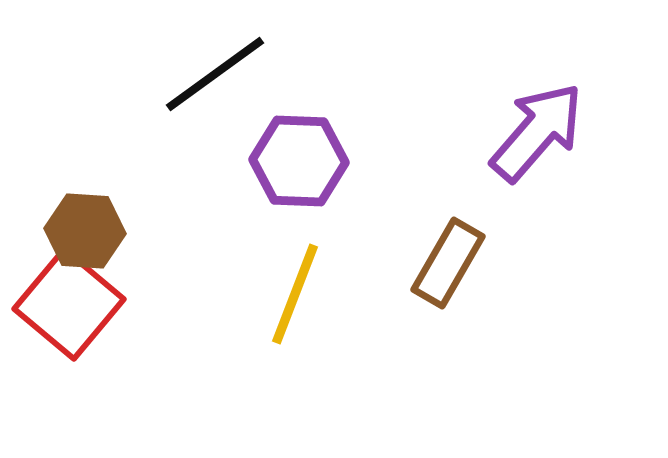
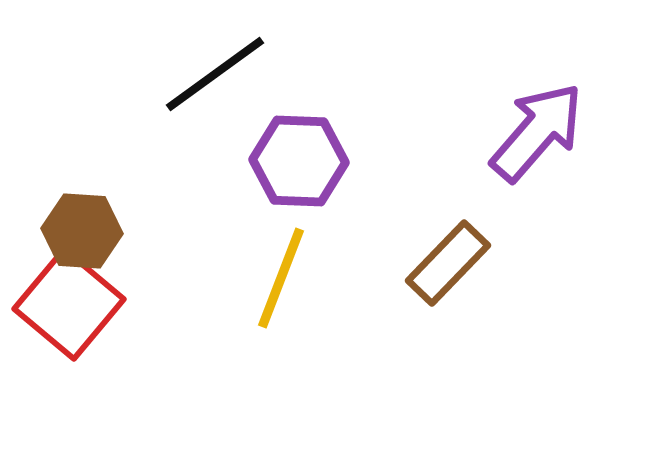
brown hexagon: moved 3 px left
brown rectangle: rotated 14 degrees clockwise
yellow line: moved 14 px left, 16 px up
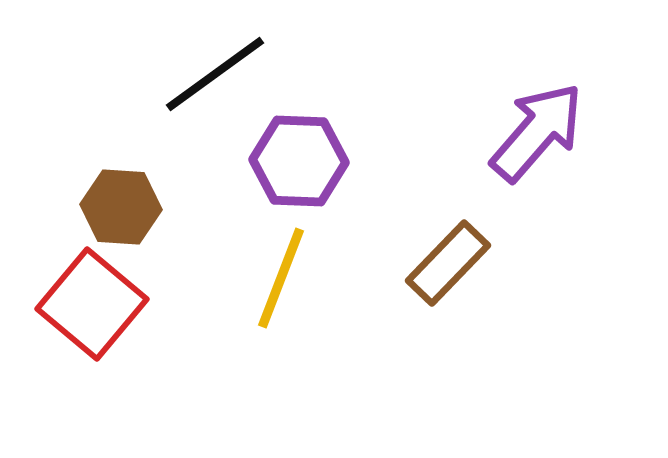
brown hexagon: moved 39 px right, 24 px up
red square: moved 23 px right
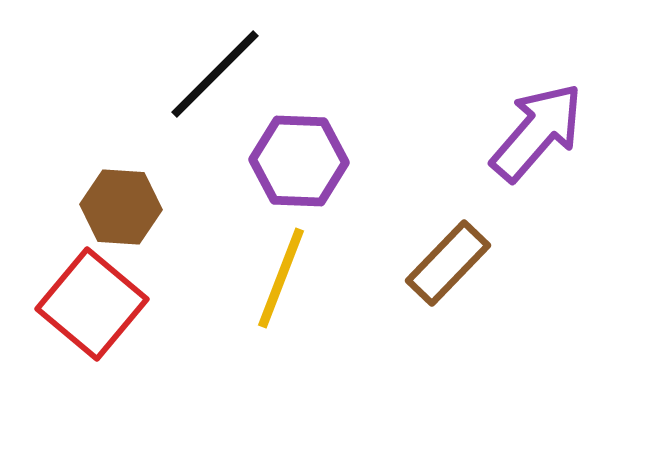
black line: rotated 9 degrees counterclockwise
